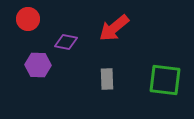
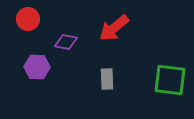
purple hexagon: moved 1 px left, 2 px down
green square: moved 5 px right
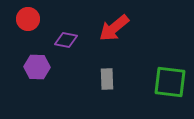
purple diamond: moved 2 px up
green square: moved 2 px down
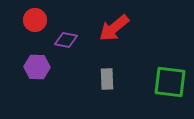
red circle: moved 7 px right, 1 px down
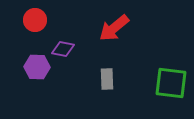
purple diamond: moved 3 px left, 9 px down
green square: moved 1 px right, 1 px down
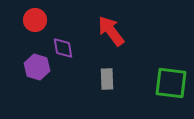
red arrow: moved 3 px left, 3 px down; rotated 92 degrees clockwise
purple diamond: moved 1 px up; rotated 70 degrees clockwise
purple hexagon: rotated 15 degrees clockwise
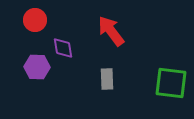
purple hexagon: rotated 15 degrees counterclockwise
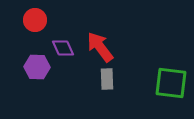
red arrow: moved 11 px left, 16 px down
purple diamond: rotated 15 degrees counterclockwise
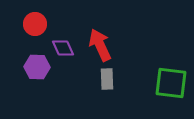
red circle: moved 4 px down
red arrow: moved 2 px up; rotated 12 degrees clockwise
